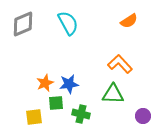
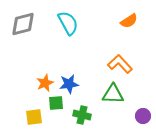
gray diamond: rotated 8 degrees clockwise
green cross: moved 1 px right, 1 px down
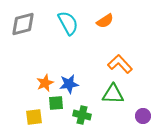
orange semicircle: moved 24 px left
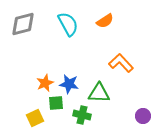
cyan semicircle: moved 1 px down
orange L-shape: moved 1 px right, 1 px up
blue star: rotated 18 degrees clockwise
green triangle: moved 14 px left, 1 px up
yellow square: moved 1 px right, 1 px down; rotated 18 degrees counterclockwise
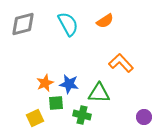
purple circle: moved 1 px right, 1 px down
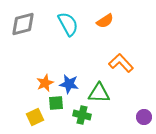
yellow square: moved 1 px up
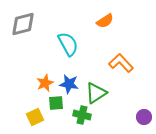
cyan semicircle: moved 20 px down
green triangle: moved 3 px left; rotated 35 degrees counterclockwise
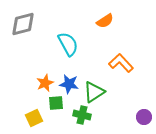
green triangle: moved 2 px left, 1 px up
yellow square: moved 1 px left, 1 px down
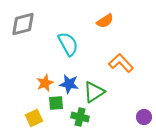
green cross: moved 2 px left, 2 px down
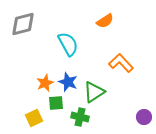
blue star: moved 1 px left, 2 px up; rotated 12 degrees clockwise
